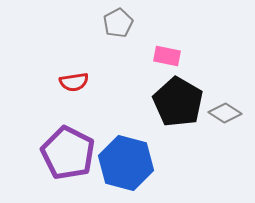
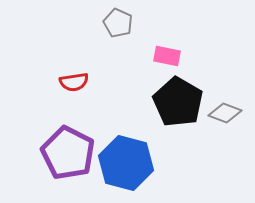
gray pentagon: rotated 20 degrees counterclockwise
gray diamond: rotated 12 degrees counterclockwise
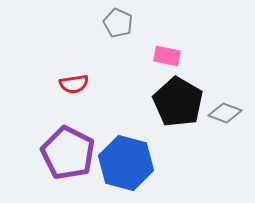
red semicircle: moved 2 px down
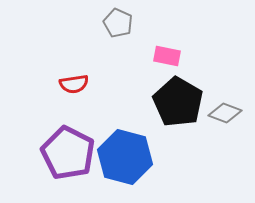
blue hexagon: moved 1 px left, 6 px up
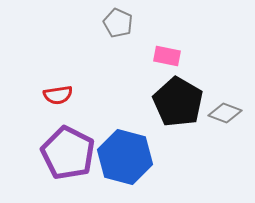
red semicircle: moved 16 px left, 11 px down
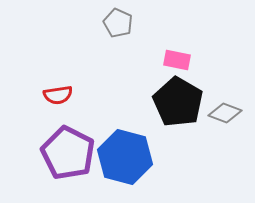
pink rectangle: moved 10 px right, 4 px down
